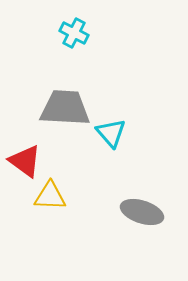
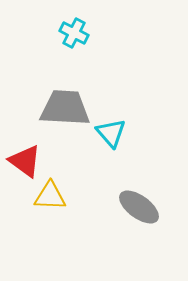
gray ellipse: moved 3 px left, 5 px up; rotated 18 degrees clockwise
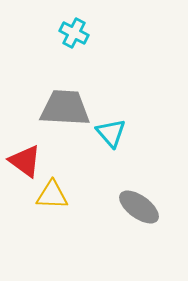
yellow triangle: moved 2 px right, 1 px up
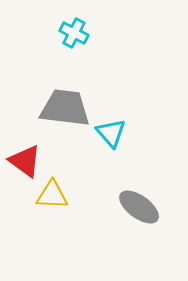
gray trapezoid: rotated 4 degrees clockwise
